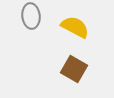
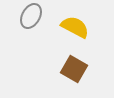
gray ellipse: rotated 35 degrees clockwise
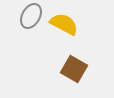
yellow semicircle: moved 11 px left, 3 px up
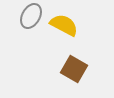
yellow semicircle: moved 1 px down
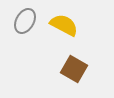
gray ellipse: moved 6 px left, 5 px down
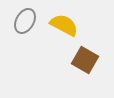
brown square: moved 11 px right, 9 px up
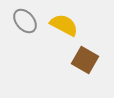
gray ellipse: rotated 70 degrees counterclockwise
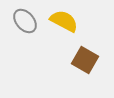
yellow semicircle: moved 4 px up
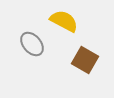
gray ellipse: moved 7 px right, 23 px down
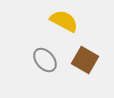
gray ellipse: moved 13 px right, 16 px down
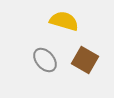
yellow semicircle: rotated 12 degrees counterclockwise
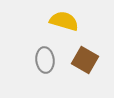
gray ellipse: rotated 35 degrees clockwise
